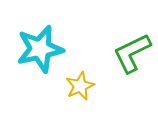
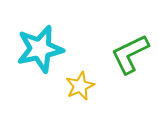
green L-shape: moved 2 px left, 1 px down
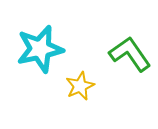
green L-shape: rotated 81 degrees clockwise
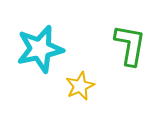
green L-shape: moved 9 px up; rotated 45 degrees clockwise
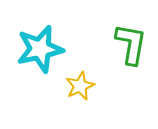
green L-shape: moved 1 px right, 1 px up
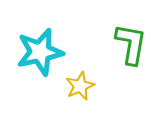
cyan star: moved 3 px down
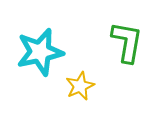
green L-shape: moved 4 px left, 2 px up
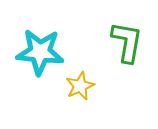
cyan star: rotated 18 degrees clockwise
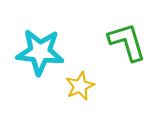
green L-shape: rotated 27 degrees counterclockwise
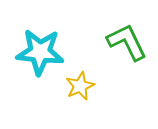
green L-shape: rotated 9 degrees counterclockwise
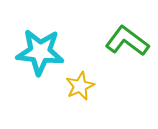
green L-shape: moved 1 px up; rotated 27 degrees counterclockwise
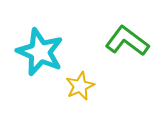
cyan star: rotated 18 degrees clockwise
